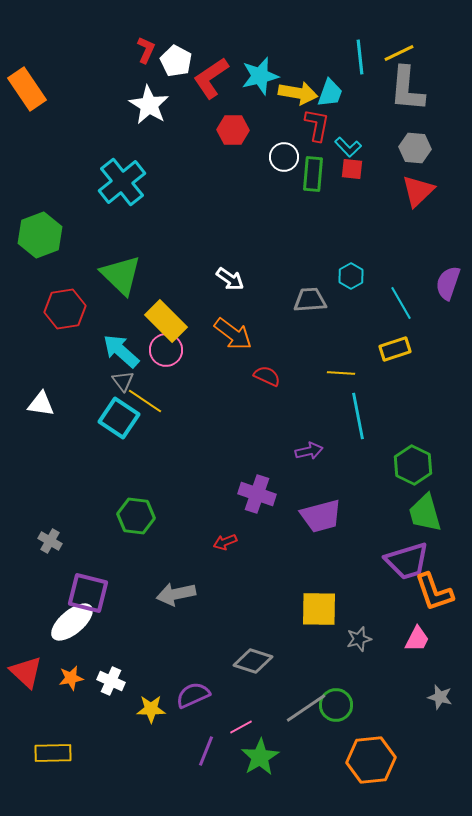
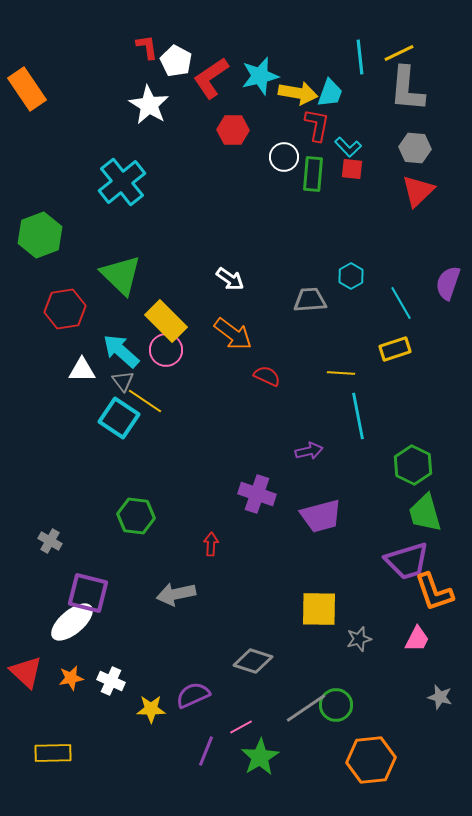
red L-shape at (146, 50): moved 1 px right, 3 px up; rotated 32 degrees counterclockwise
white triangle at (41, 404): moved 41 px right, 34 px up; rotated 8 degrees counterclockwise
red arrow at (225, 542): moved 14 px left, 2 px down; rotated 115 degrees clockwise
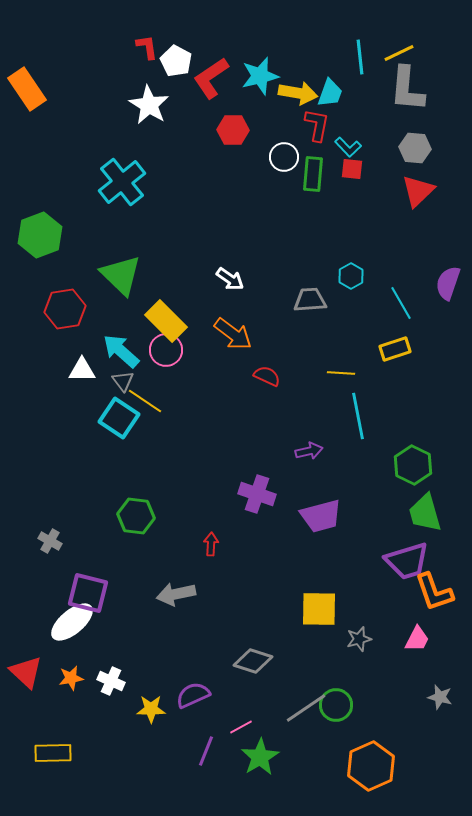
orange hexagon at (371, 760): moved 6 px down; rotated 18 degrees counterclockwise
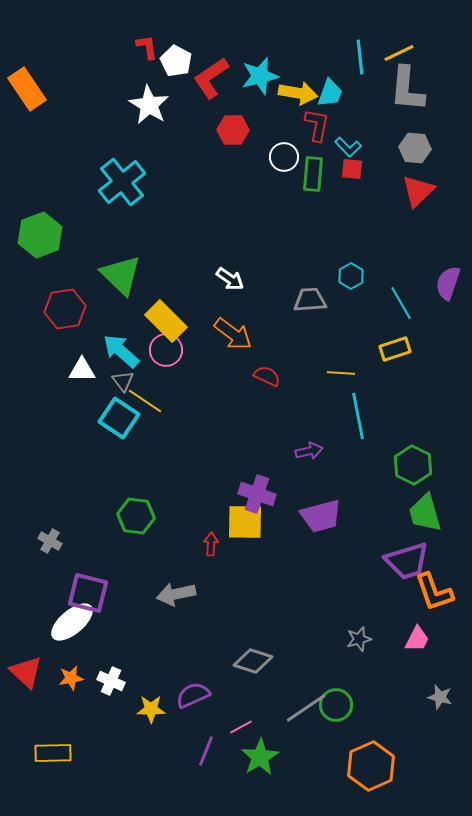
yellow square at (319, 609): moved 74 px left, 87 px up
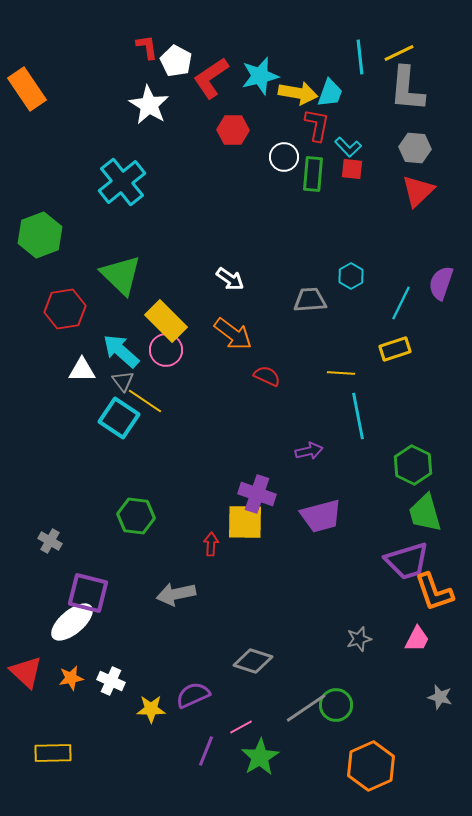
purple semicircle at (448, 283): moved 7 px left
cyan line at (401, 303): rotated 56 degrees clockwise
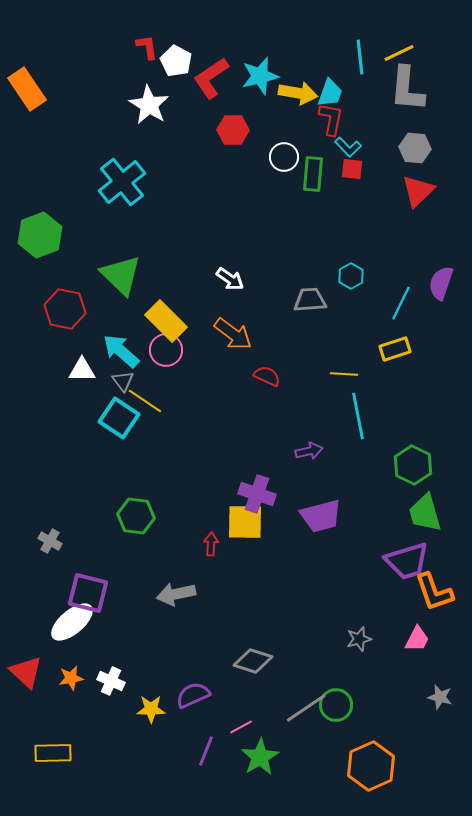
red L-shape at (317, 125): moved 14 px right, 6 px up
red hexagon at (65, 309): rotated 21 degrees clockwise
yellow line at (341, 373): moved 3 px right, 1 px down
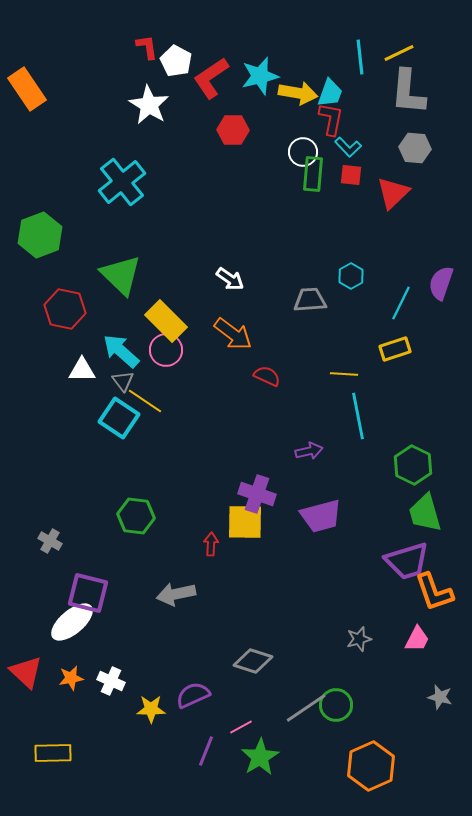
gray L-shape at (407, 89): moved 1 px right, 3 px down
white circle at (284, 157): moved 19 px right, 5 px up
red square at (352, 169): moved 1 px left, 6 px down
red triangle at (418, 191): moved 25 px left, 2 px down
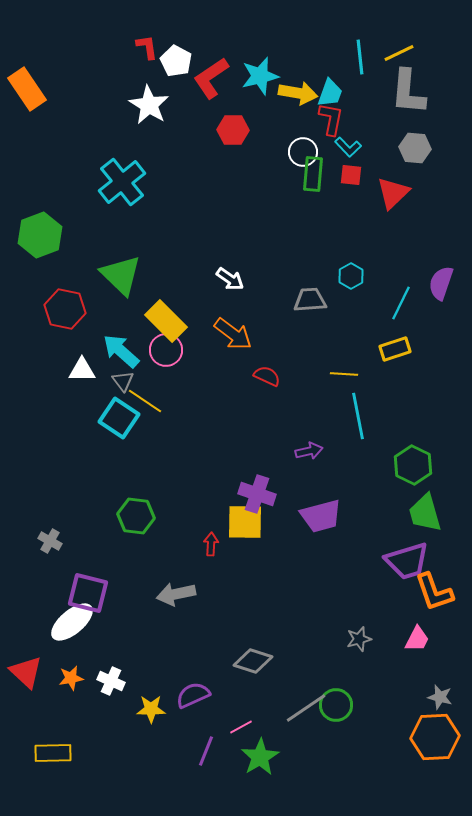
orange hexagon at (371, 766): moved 64 px right, 29 px up; rotated 21 degrees clockwise
